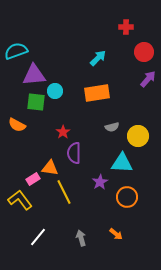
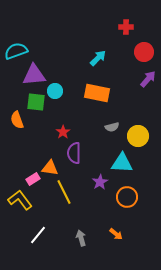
orange rectangle: rotated 20 degrees clockwise
orange semicircle: moved 5 px up; rotated 42 degrees clockwise
white line: moved 2 px up
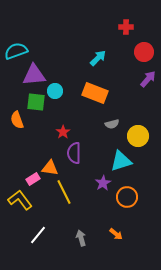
orange rectangle: moved 2 px left; rotated 10 degrees clockwise
gray semicircle: moved 3 px up
cyan triangle: moved 1 px left, 2 px up; rotated 20 degrees counterclockwise
purple star: moved 3 px right, 1 px down
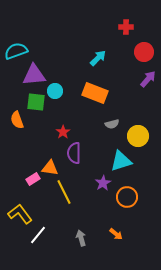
yellow L-shape: moved 14 px down
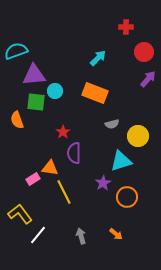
gray arrow: moved 2 px up
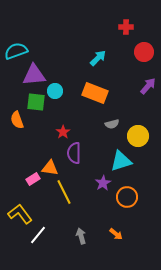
purple arrow: moved 7 px down
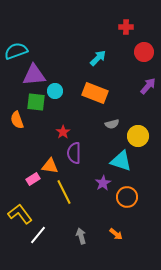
cyan triangle: rotated 35 degrees clockwise
orange triangle: moved 2 px up
